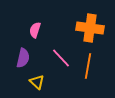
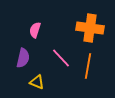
yellow triangle: rotated 21 degrees counterclockwise
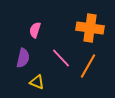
orange line: rotated 20 degrees clockwise
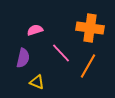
pink semicircle: rotated 56 degrees clockwise
pink line: moved 5 px up
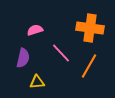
orange line: moved 1 px right
yellow triangle: rotated 28 degrees counterclockwise
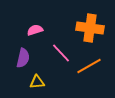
orange line: rotated 30 degrees clockwise
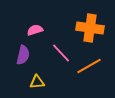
purple semicircle: moved 3 px up
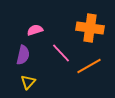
yellow triangle: moved 9 px left; rotated 42 degrees counterclockwise
